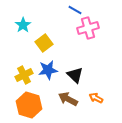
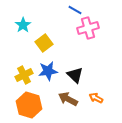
blue star: moved 1 px down
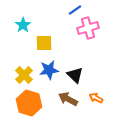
blue line: rotated 64 degrees counterclockwise
yellow square: rotated 36 degrees clockwise
blue star: moved 1 px right, 1 px up
yellow cross: rotated 18 degrees counterclockwise
orange hexagon: moved 2 px up
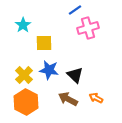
blue star: rotated 18 degrees clockwise
orange hexagon: moved 3 px left, 1 px up; rotated 10 degrees clockwise
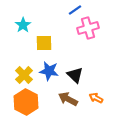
blue star: moved 1 px down
